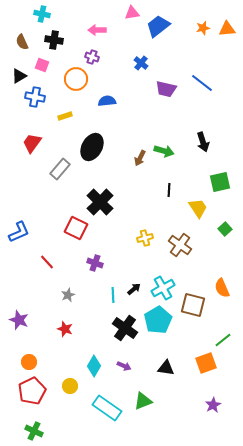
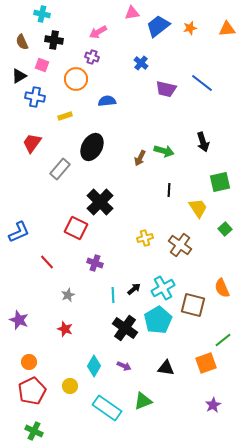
orange star at (203, 28): moved 13 px left
pink arrow at (97, 30): moved 1 px right, 2 px down; rotated 30 degrees counterclockwise
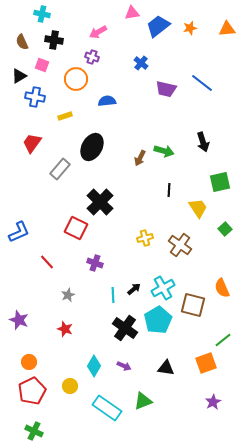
purple star at (213, 405): moved 3 px up
